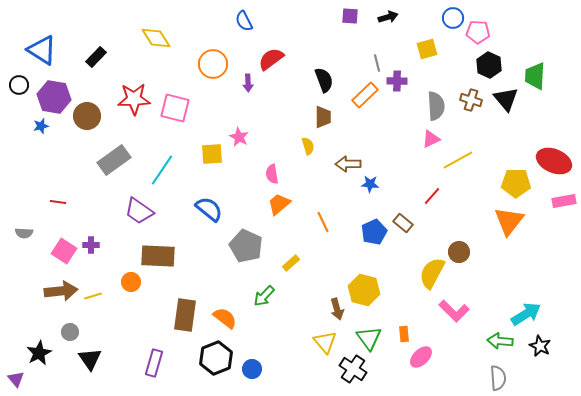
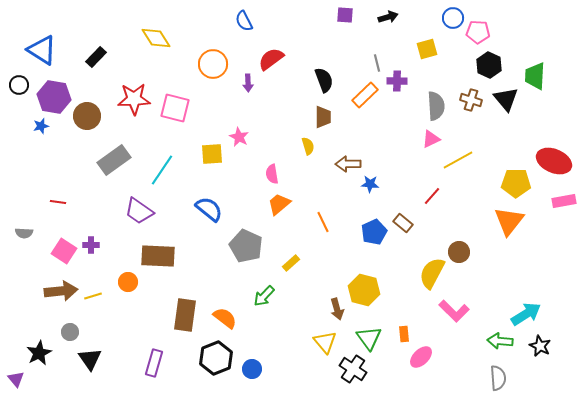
purple square at (350, 16): moved 5 px left, 1 px up
orange circle at (131, 282): moved 3 px left
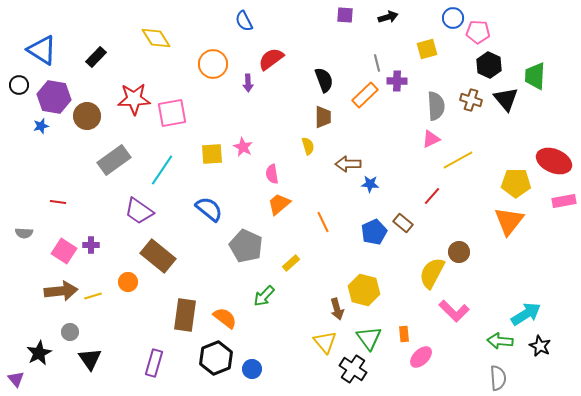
pink square at (175, 108): moved 3 px left, 5 px down; rotated 24 degrees counterclockwise
pink star at (239, 137): moved 4 px right, 10 px down
brown rectangle at (158, 256): rotated 36 degrees clockwise
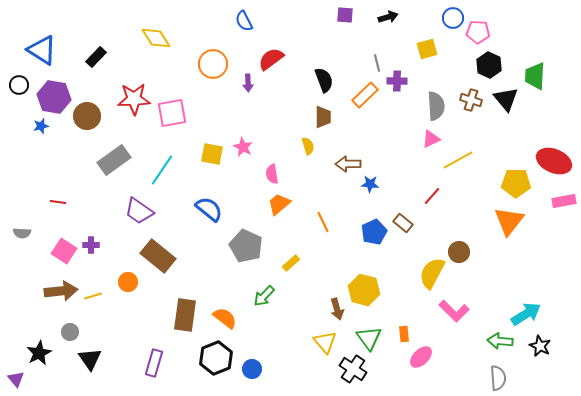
yellow square at (212, 154): rotated 15 degrees clockwise
gray semicircle at (24, 233): moved 2 px left
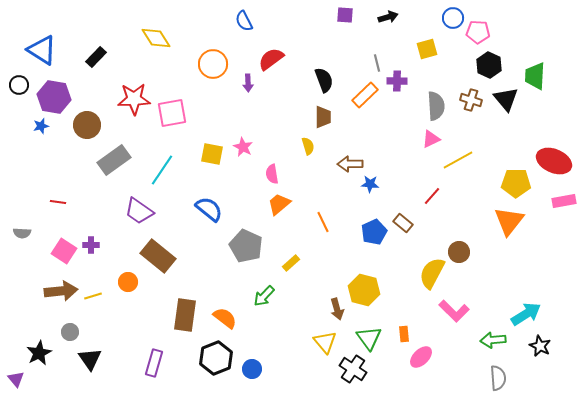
brown circle at (87, 116): moved 9 px down
brown arrow at (348, 164): moved 2 px right
green arrow at (500, 341): moved 7 px left, 1 px up; rotated 10 degrees counterclockwise
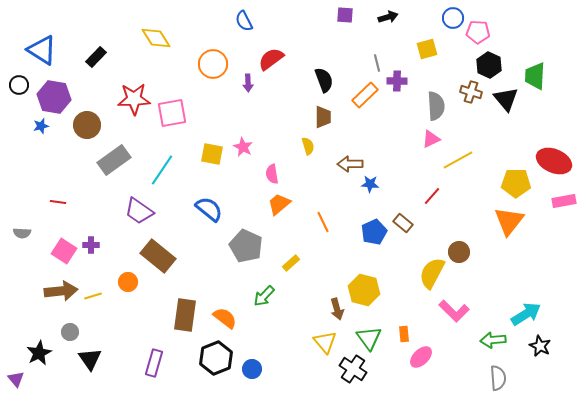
brown cross at (471, 100): moved 8 px up
